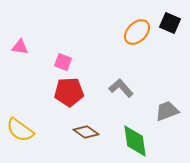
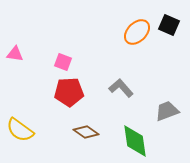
black square: moved 1 px left, 2 px down
pink triangle: moved 5 px left, 7 px down
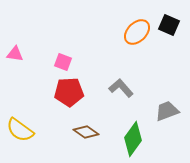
green diamond: moved 2 px left, 2 px up; rotated 44 degrees clockwise
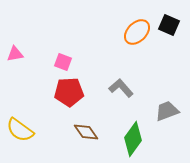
pink triangle: rotated 18 degrees counterclockwise
brown diamond: rotated 20 degrees clockwise
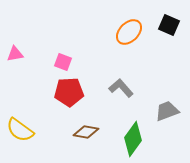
orange ellipse: moved 8 px left
brown diamond: rotated 45 degrees counterclockwise
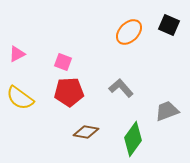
pink triangle: moved 2 px right; rotated 18 degrees counterclockwise
yellow semicircle: moved 32 px up
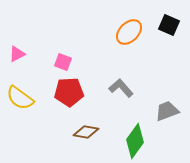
green diamond: moved 2 px right, 2 px down
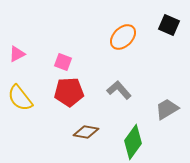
orange ellipse: moved 6 px left, 5 px down
gray L-shape: moved 2 px left, 2 px down
yellow semicircle: rotated 16 degrees clockwise
gray trapezoid: moved 2 px up; rotated 10 degrees counterclockwise
green diamond: moved 2 px left, 1 px down
